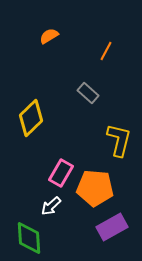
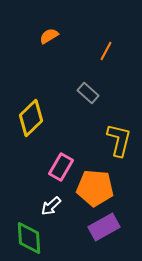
pink rectangle: moved 6 px up
purple rectangle: moved 8 px left
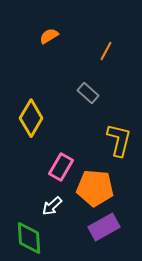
yellow diamond: rotated 15 degrees counterclockwise
white arrow: moved 1 px right
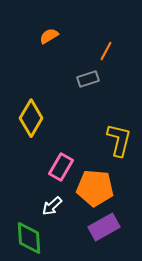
gray rectangle: moved 14 px up; rotated 60 degrees counterclockwise
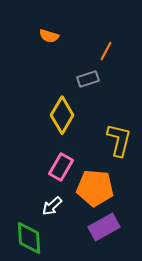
orange semicircle: rotated 132 degrees counterclockwise
yellow diamond: moved 31 px right, 3 px up
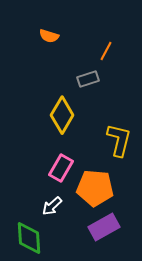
pink rectangle: moved 1 px down
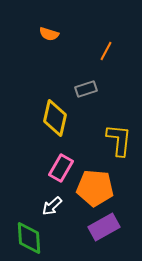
orange semicircle: moved 2 px up
gray rectangle: moved 2 px left, 10 px down
yellow diamond: moved 7 px left, 3 px down; rotated 18 degrees counterclockwise
yellow L-shape: rotated 8 degrees counterclockwise
